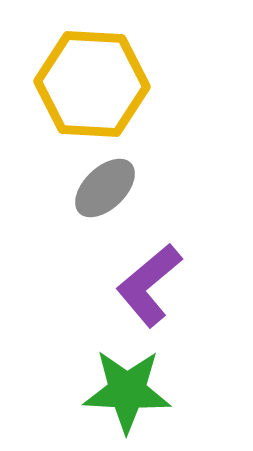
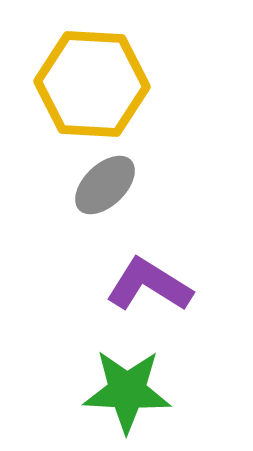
gray ellipse: moved 3 px up
purple L-shape: rotated 72 degrees clockwise
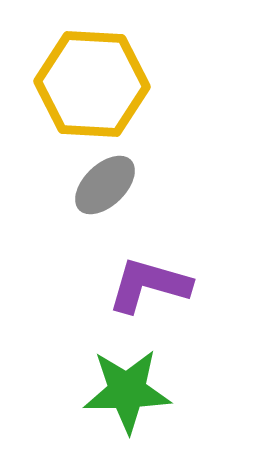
purple L-shape: rotated 16 degrees counterclockwise
green star: rotated 4 degrees counterclockwise
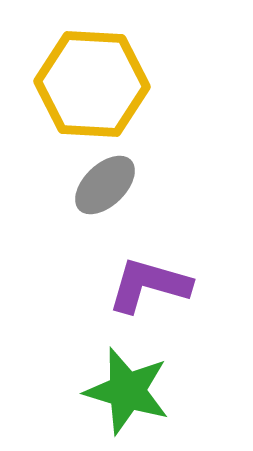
green star: rotated 18 degrees clockwise
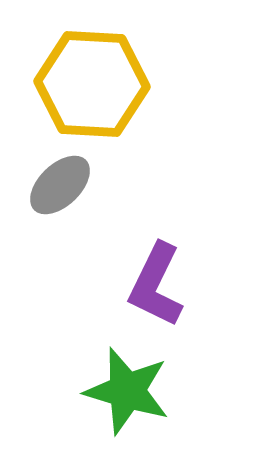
gray ellipse: moved 45 px left
purple L-shape: moved 7 px right; rotated 80 degrees counterclockwise
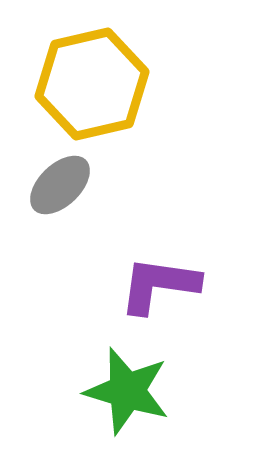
yellow hexagon: rotated 16 degrees counterclockwise
purple L-shape: moved 3 px right; rotated 72 degrees clockwise
